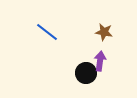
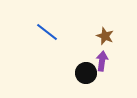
brown star: moved 1 px right, 4 px down; rotated 12 degrees clockwise
purple arrow: moved 2 px right
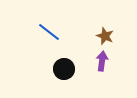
blue line: moved 2 px right
black circle: moved 22 px left, 4 px up
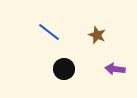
brown star: moved 8 px left, 1 px up
purple arrow: moved 13 px right, 8 px down; rotated 90 degrees counterclockwise
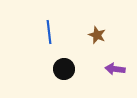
blue line: rotated 45 degrees clockwise
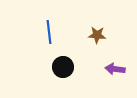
brown star: rotated 18 degrees counterclockwise
black circle: moved 1 px left, 2 px up
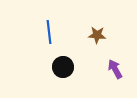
purple arrow: rotated 54 degrees clockwise
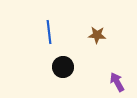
purple arrow: moved 2 px right, 13 px down
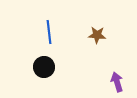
black circle: moved 19 px left
purple arrow: rotated 12 degrees clockwise
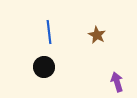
brown star: rotated 24 degrees clockwise
